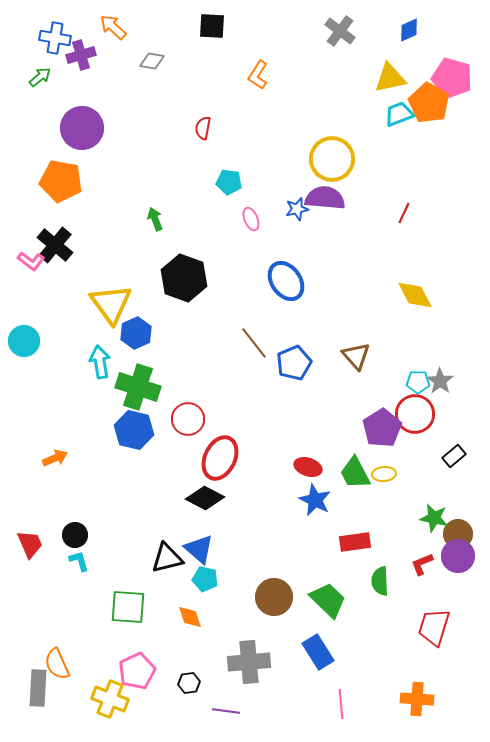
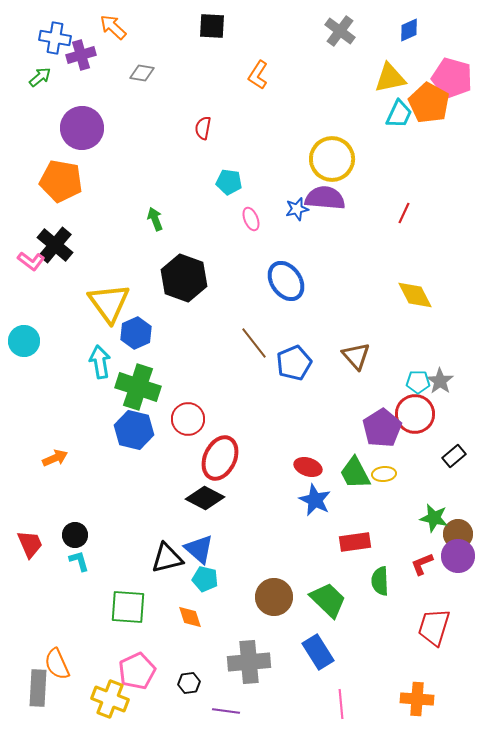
gray diamond at (152, 61): moved 10 px left, 12 px down
cyan trapezoid at (399, 114): rotated 136 degrees clockwise
yellow triangle at (111, 304): moved 2 px left, 1 px up
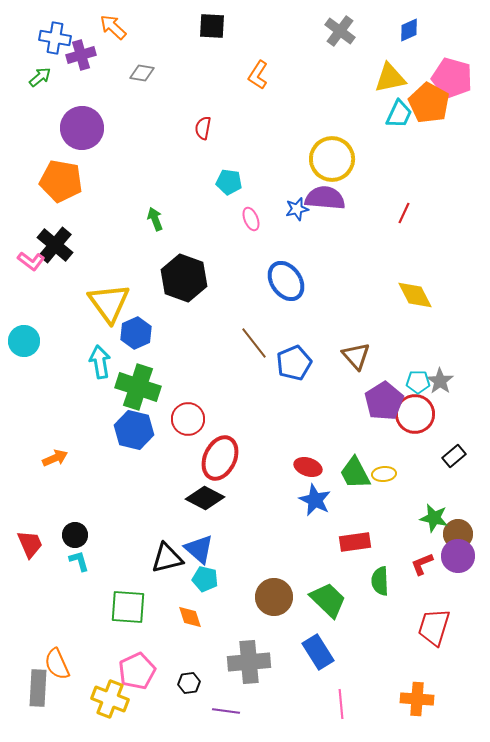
purple pentagon at (382, 428): moved 2 px right, 27 px up
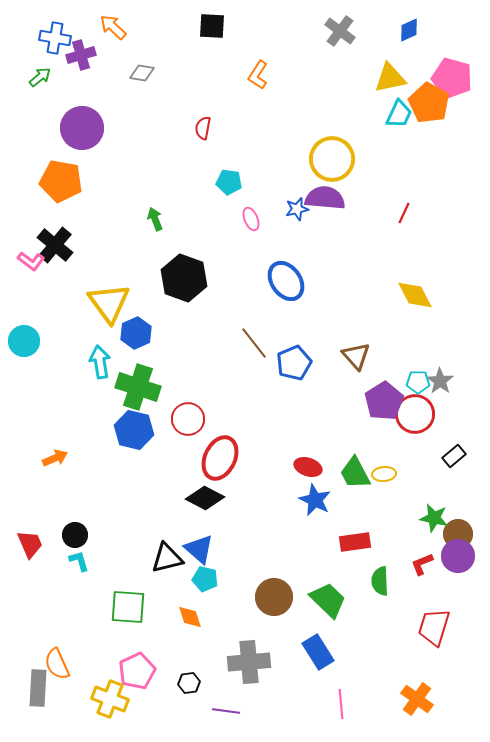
orange cross at (417, 699): rotated 32 degrees clockwise
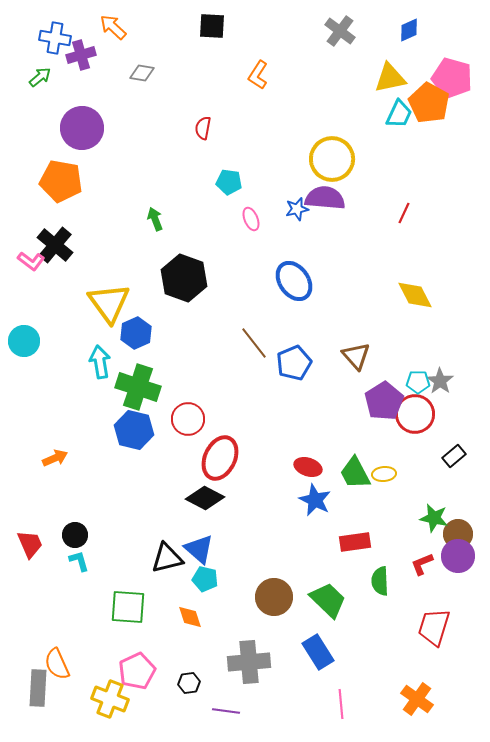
blue ellipse at (286, 281): moved 8 px right
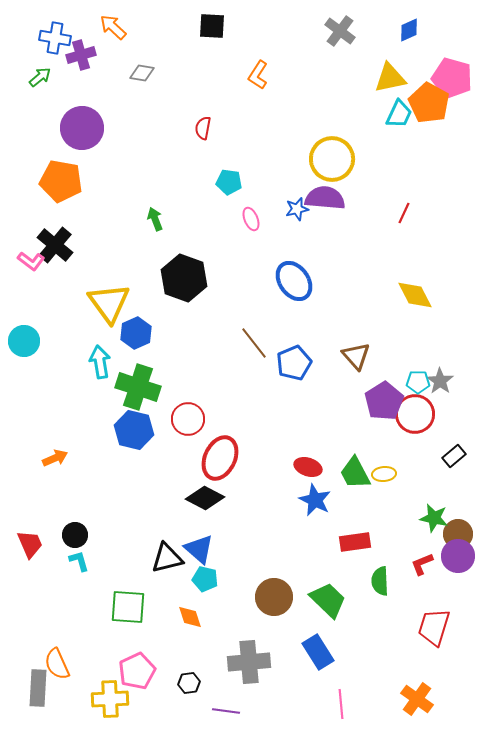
yellow cross at (110, 699): rotated 24 degrees counterclockwise
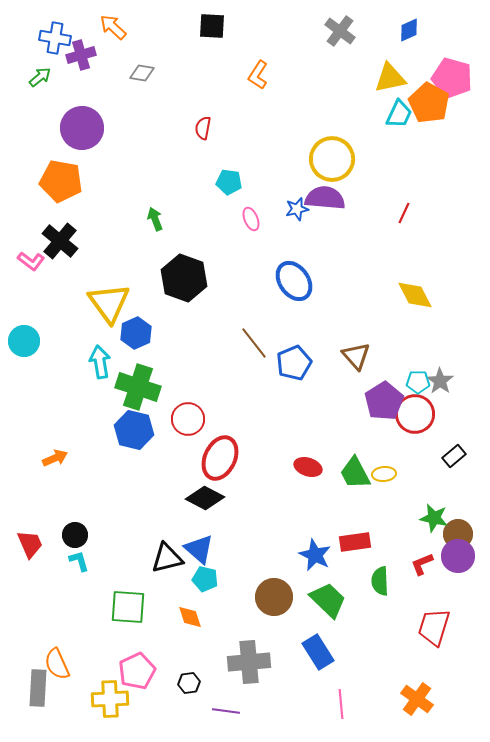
black cross at (55, 245): moved 5 px right, 4 px up
blue star at (315, 500): moved 55 px down
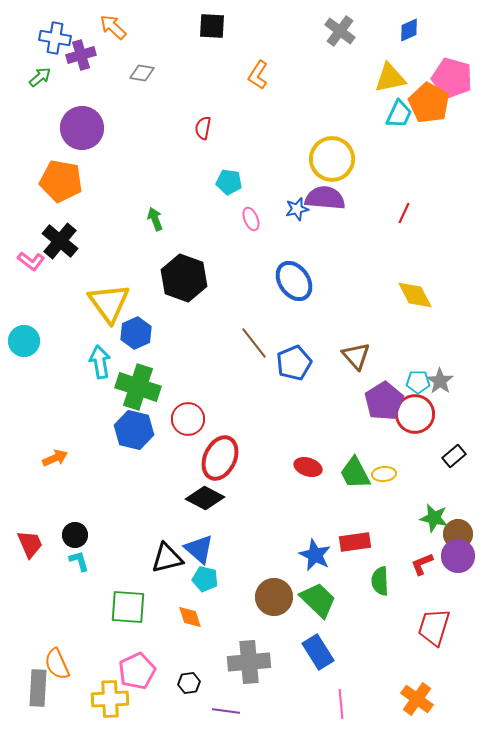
green trapezoid at (328, 600): moved 10 px left
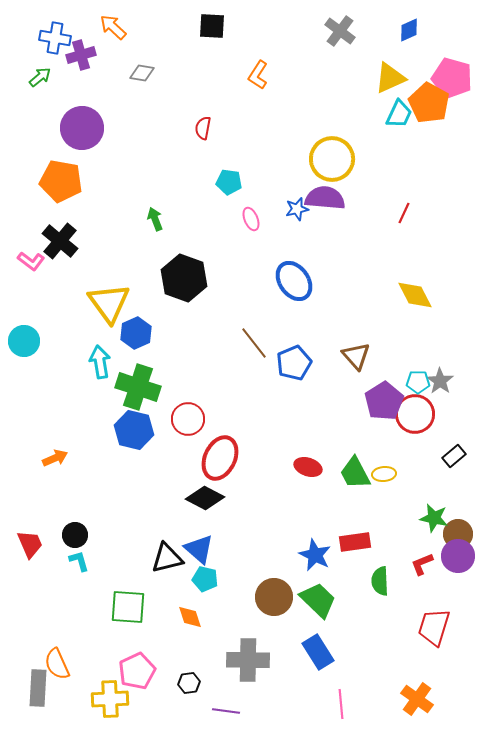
yellow triangle at (390, 78): rotated 12 degrees counterclockwise
gray cross at (249, 662): moved 1 px left, 2 px up; rotated 6 degrees clockwise
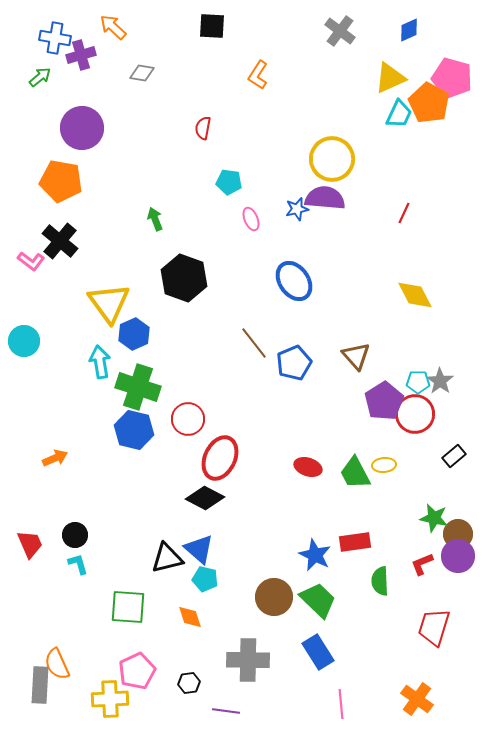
blue hexagon at (136, 333): moved 2 px left, 1 px down
yellow ellipse at (384, 474): moved 9 px up
cyan L-shape at (79, 561): moved 1 px left, 3 px down
gray rectangle at (38, 688): moved 2 px right, 3 px up
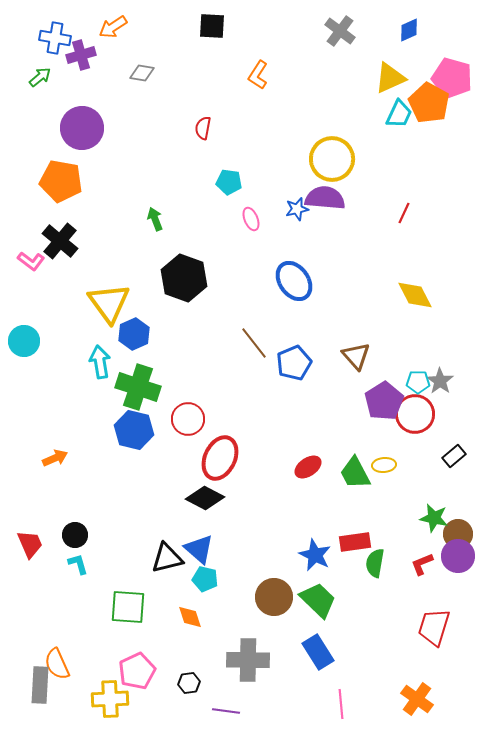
orange arrow at (113, 27): rotated 76 degrees counterclockwise
red ellipse at (308, 467): rotated 52 degrees counterclockwise
green semicircle at (380, 581): moved 5 px left, 18 px up; rotated 12 degrees clockwise
